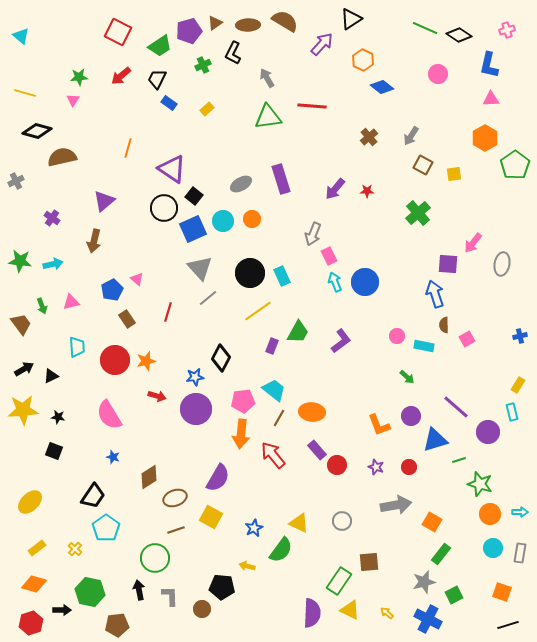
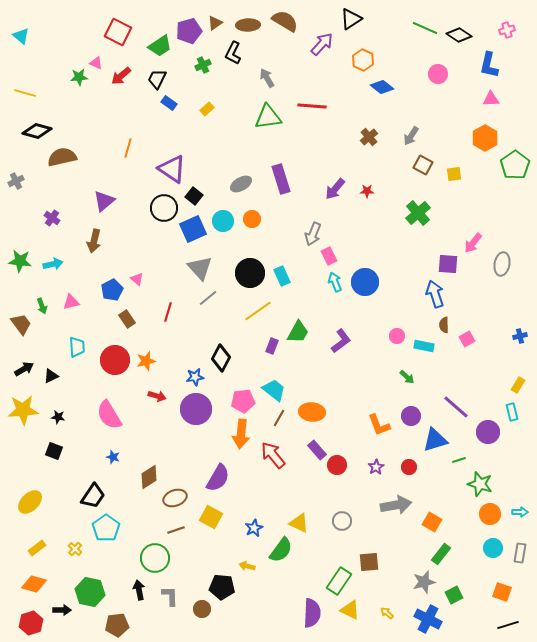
pink triangle at (73, 100): moved 23 px right, 37 px up; rotated 40 degrees counterclockwise
purple star at (376, 467): rotated 21 degrees clockwise
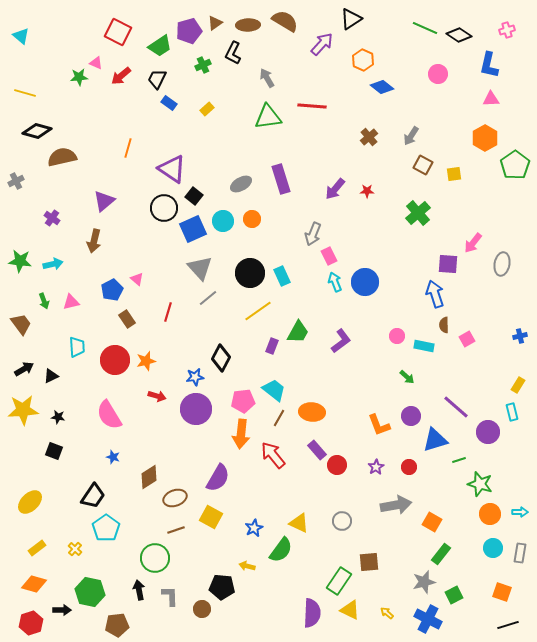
green arrow at (42, 306): moved 2 px right, 5 px up
